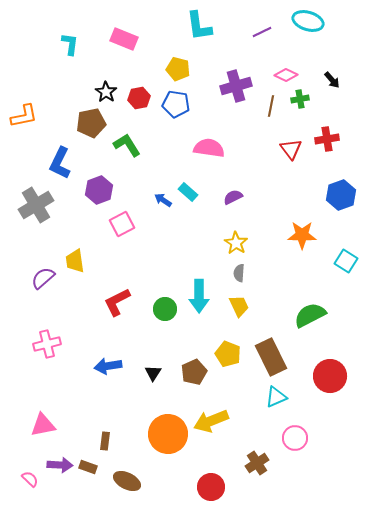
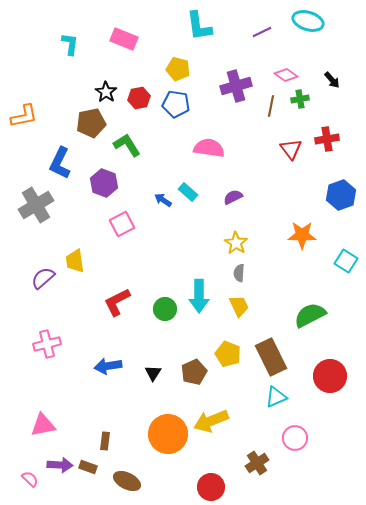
pink diamond at (286, 75): rotated 10 degrees clockwise
purple hexagon at (99, 190): moved 5 px right, 7 px up; rotated 20 degrees counterclockwise
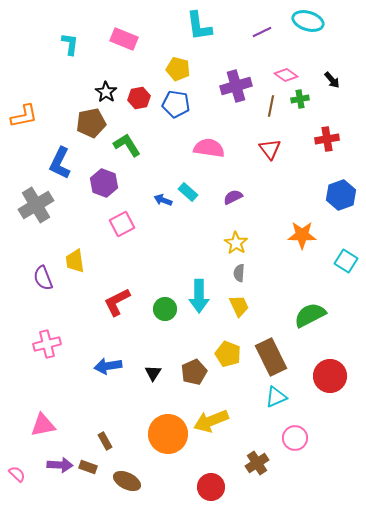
red triangle at (291, 149): moved 21 px left
blue arrow at (163, 200): rotated 12 degrees counterclockwise
purple semicircle at (43, 278): rotated 70 degrees counterclockwise
brown rectangle at (105, 441): rotated 36 degrees counterclockwise
pink semicircle at (30, 479): moved 13 px left, 5 px up
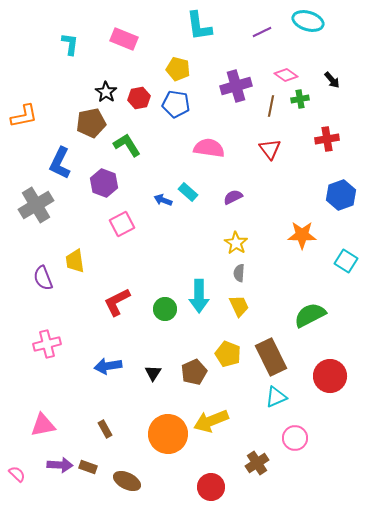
brown rectangle at (105, 441): moved 12 px up
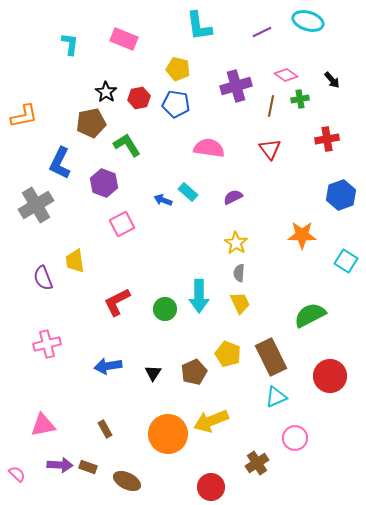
yellow trapezoid at (239, 306): moved 1 px right, 3 px up
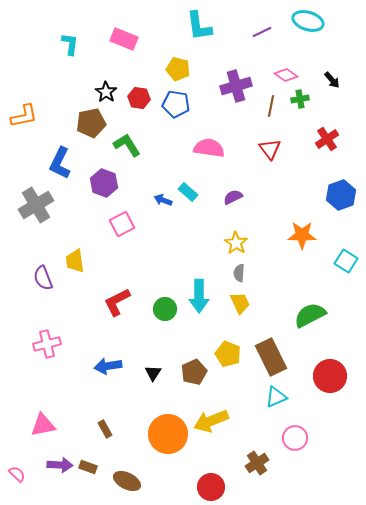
red hexagon at (139, 98): rotated 20 degrees clockwise
red cross at (327, 139): rotated 25 degrees counterclockwise
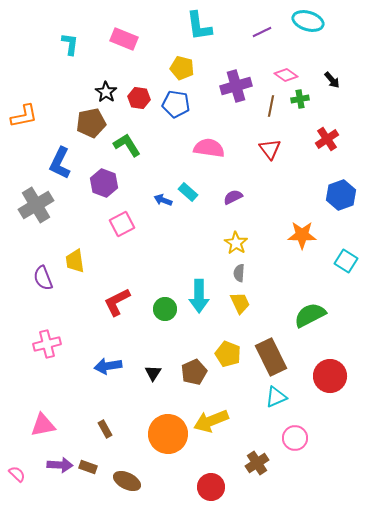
yellow pentagon at (178, 69): moved 4 px right, 1 px up
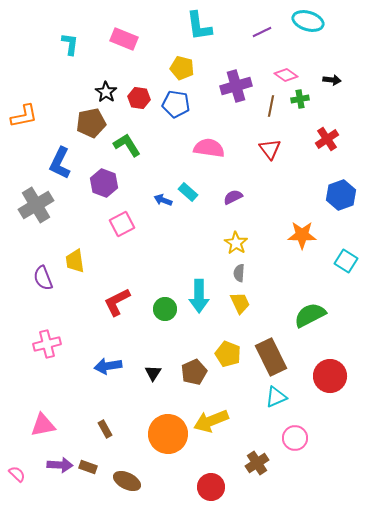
black arrow at (332, 80): rotated 42 degrees counterclockwise
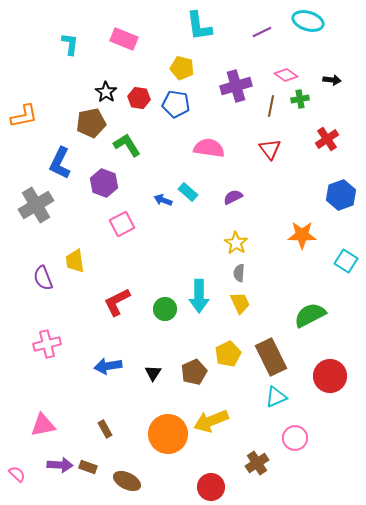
yellow pentagon at (228, 354): rotated 25 degrees clockwise
